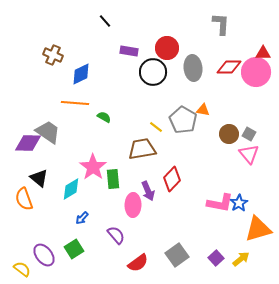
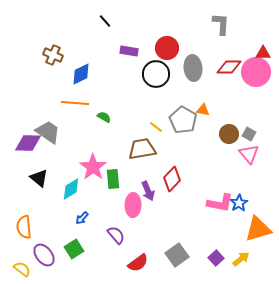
black circle at (153, 72): moved 3 px right, 2 px down
orange semicircle at (24, 199): moved 28 px down; rotated 15 degrees clockwise
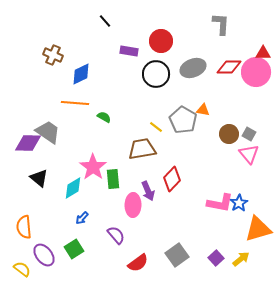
red circle at (167, 48): moved 6 px left, 7 px up
gray ellipse at (193, 68): rotated 75 degrees clockwise
cyan diamond at (71, 189): moved 2 px right, 1 px up
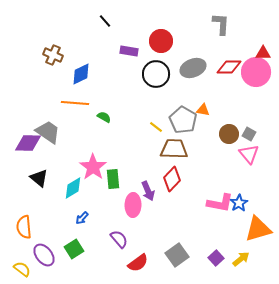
brown trapezoid at (142, 149): moved 32 px right; rotated 12 degrees clockwise
purple semicircle at (116, 235): moved 3 px right, 4 px down
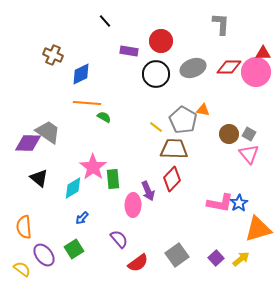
orange line at (75, 103): moved 12 px right
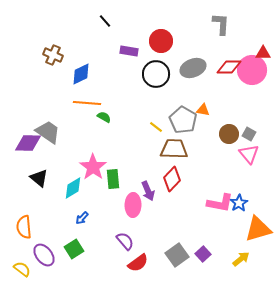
pink circle at (256, 72): moved 4 px left, 2 px up
purple semicircle at (119, 239): moved 6 px right, 2 px down
purple square at (216, 258): moved 13 px left, 4 px up
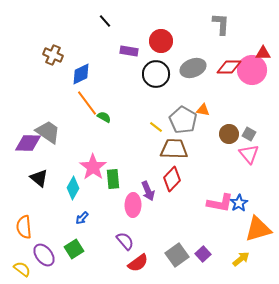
orange line at (87, 103): rotated 48 degrees clockwise
cyan diamond at (73, 188): rotated 30 degrees counterclockwise
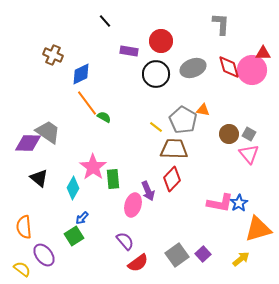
red diamond at (229, 67): rotated 75 degrees clockwise
pink ellipse at (133, 205): rotated 15 degrees clockwise
green square at (74, 249): moved 13 px up
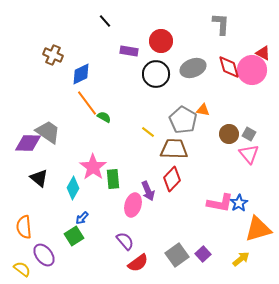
red triangle at (263, 53): rotated 28 degrees clockwise
yellow line at (156, 127): moved 8 px left, 5 px down
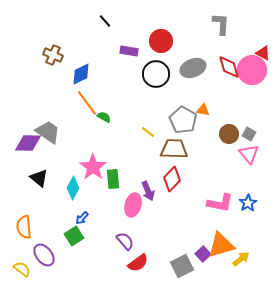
blue star at (239, 203): moved 9 px right
orange triangle at (258, 229): moved 37 px left, 16 px down
gray square at (177, 255): moved 5 px right, 11 px down; rotated 10 degrees clockwise
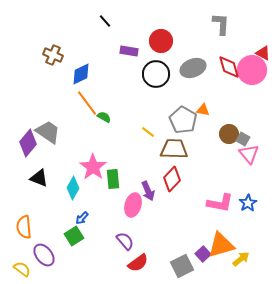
gray square at (249, 134): moved 6 px left, 5 px down
purple diamond at (28, 143): rotated 52 degrees counterclockwise
black triangle at (39, 178): rotated 18 degrees counterclockwise
